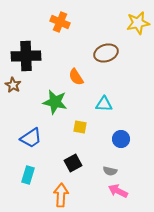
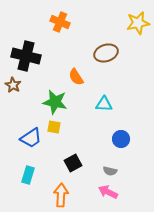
black cross: rotated 16 degrees clockwise
yellow square: moved 26 px left
pink arrow: moved 10 px left, 1 px down
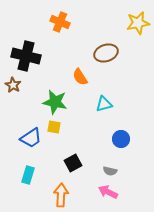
orange semicircle: moved 4 px right
cyan triangle: rotated 18 degrees counterclockwise
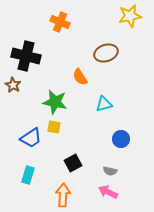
yellow star: moved 8 px left, 7 px up
orange arrow: moved 2 px right
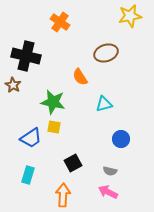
orange cross: rotated 12 degrees clockwise
green star: moved 2 px left
